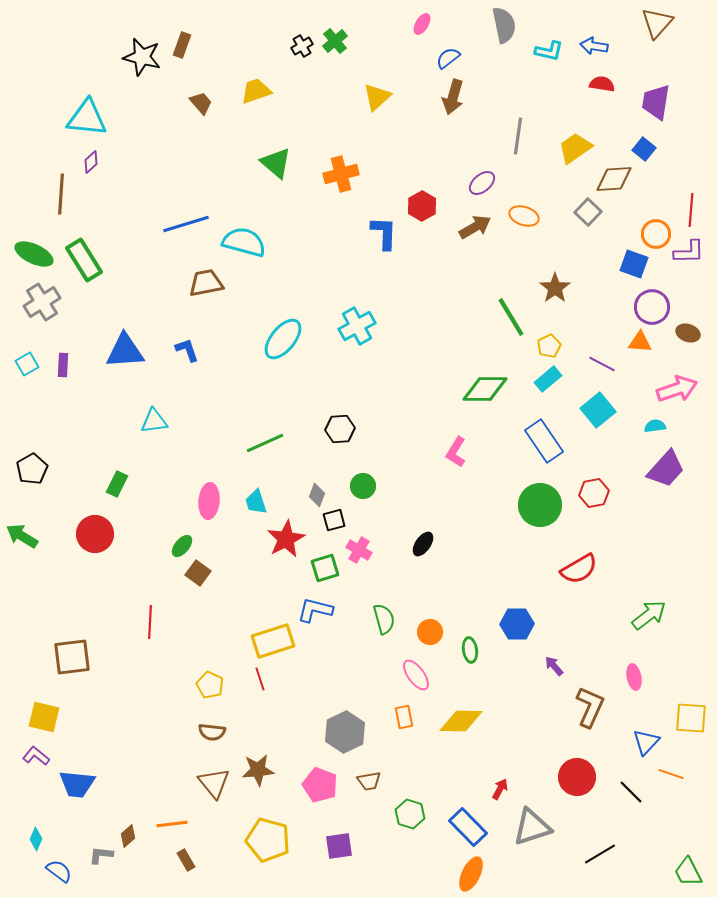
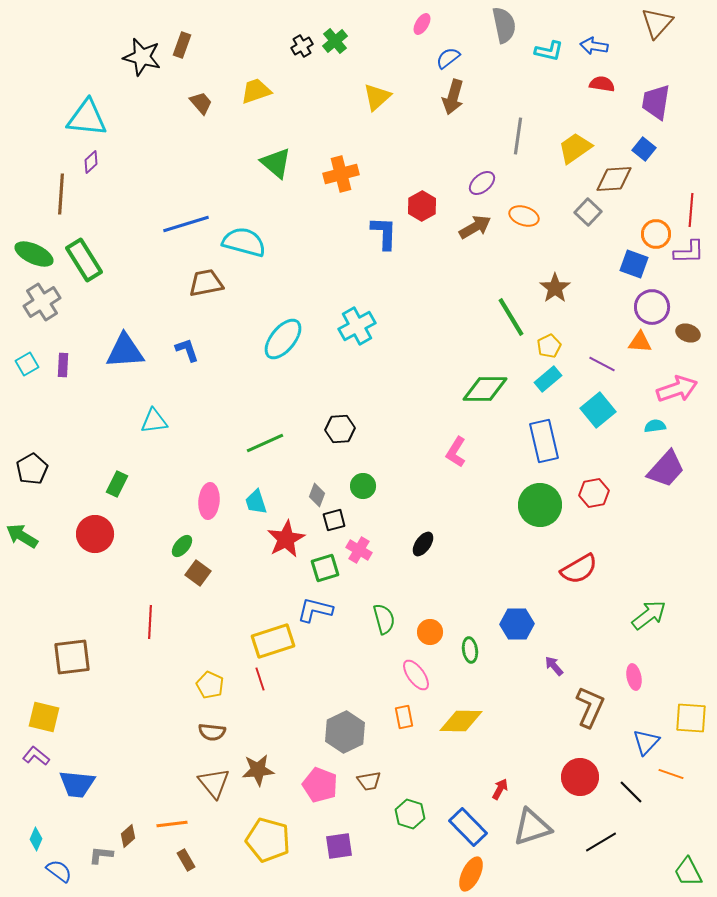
blue rectangle at (544, 441): rotated 21 degrees clockwise
red circle at (577, 777): moved 3 px right
black line at (600, 854): moved 1 px right, 12 px up
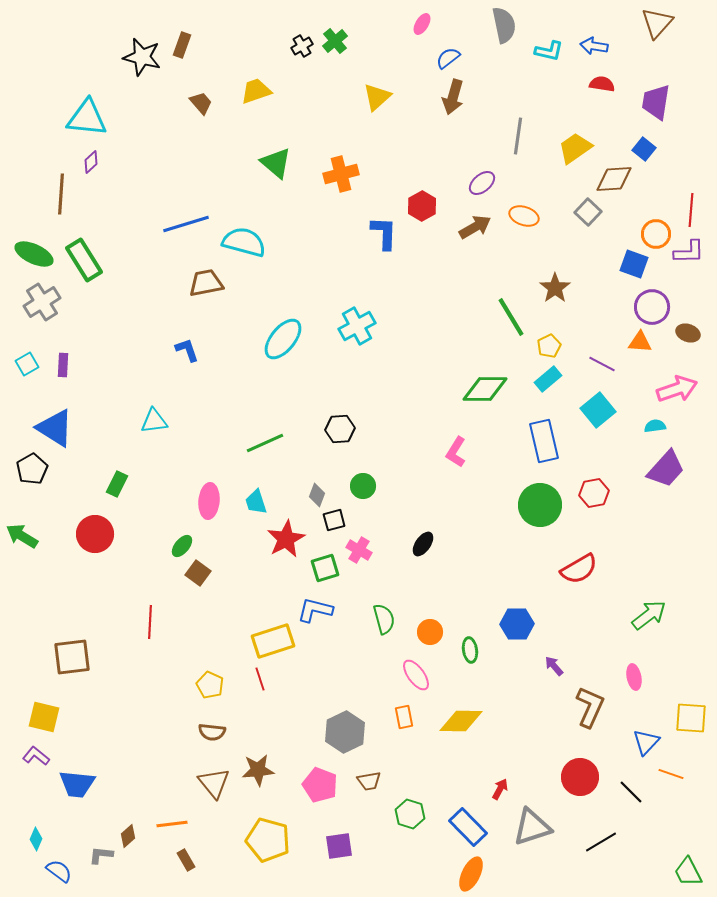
blue triangle at (125, 351): moved 70 px left, 77 px down; rotated 36 degrees clockwise
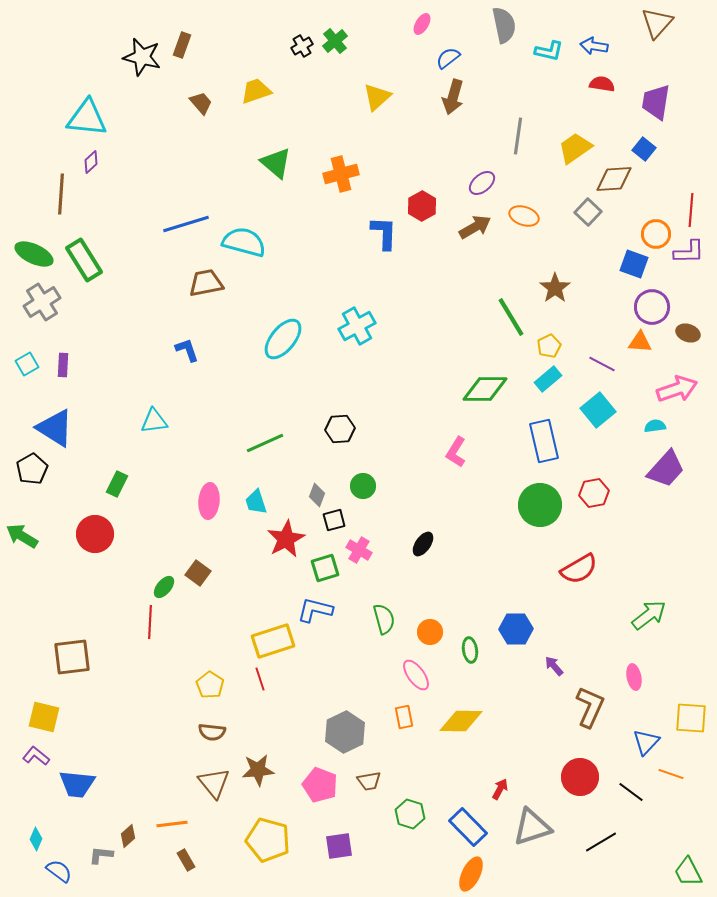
green ellipse at (182, 546): moved 18 px left, 41 px down
blue hexagon at (517, 624): moved 1 px left, 5 px down
yellow pentagon at (210, 685): rotated 8 degrees clockwise
black line at (631, 792): rotated 8 degrees counterclockwise
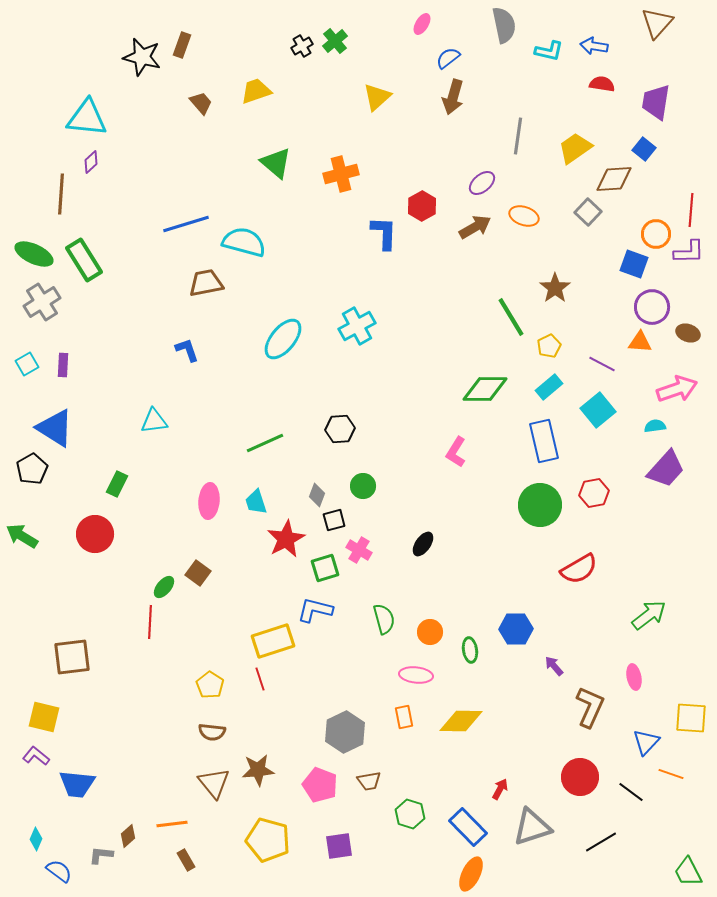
cyan rectangle at (548, 379): moved 1 px right, 8 px down
pink ellipse at (416, 675): rotated 48 degrees counterclockwise
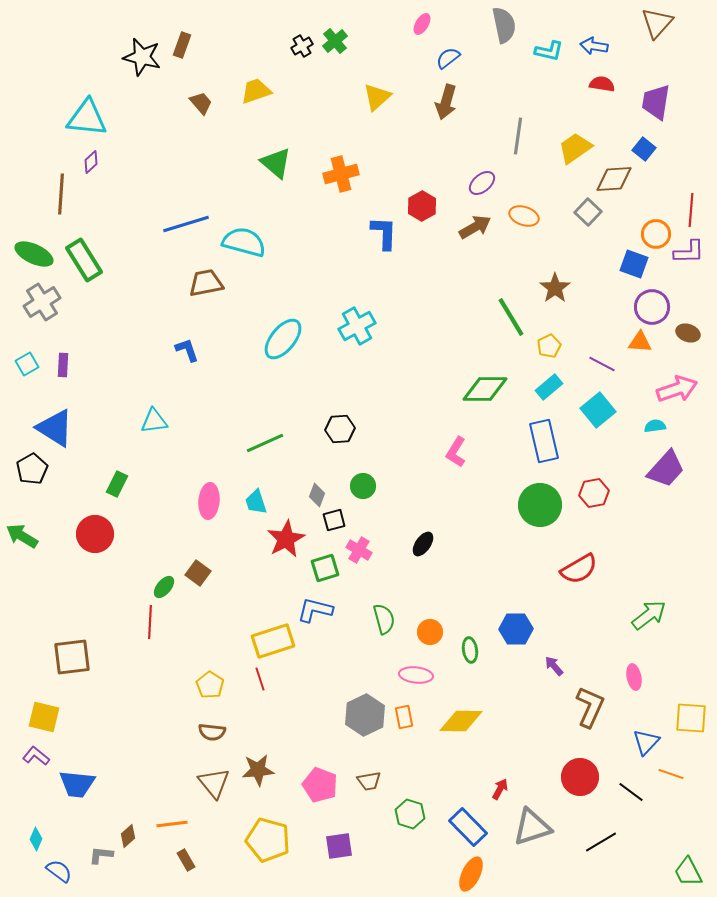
brown arrow at (453, 97): moved 7 px left, 5 px down
gray hexagon at (345, 732): moved 20 px right, 17 px up
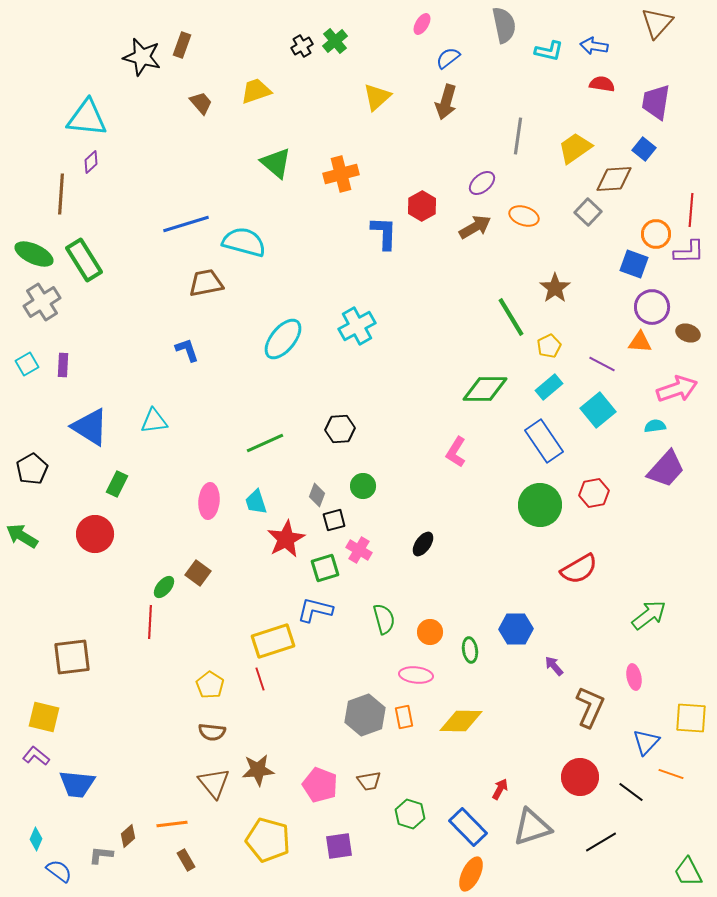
blue triangle at (55, 428): moved 35 px right, 1 px up
blue rectangle at (544, 441): rotated 21 degrees counterclockwise
gray hexagon at (365, 715): rotated 6 degrees clockwise
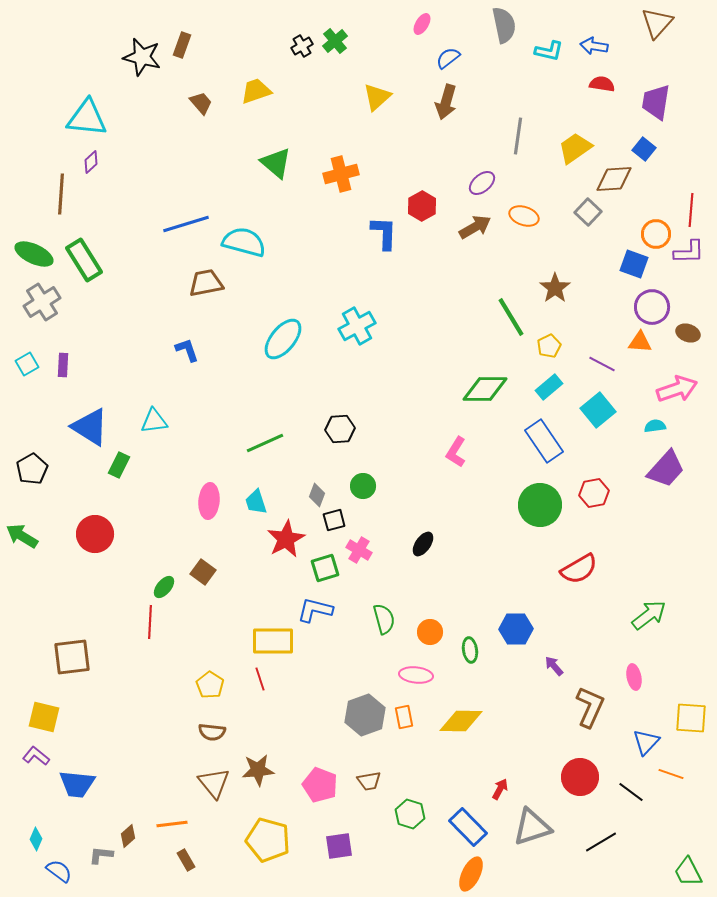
green rectangle at (117, 484): moved 2 px right, 19 px up
brown square at (198, 573): moved 5 px right, 1 px up
yellow rectangle at (273, 641): rotated 18 degrees clockwise
